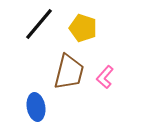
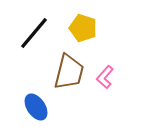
black line: moved 5 px left, 9 px down
blue ellipse: rotated 24 degrees counterclockwise
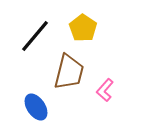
yellow pentagon: rotated 16 degrees clockwise
black line: moved 1 px right, 3 px down
pink L-shape: moved 13 px down
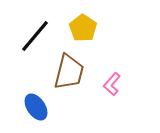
pink L-shape: moved 7 px right, 6 px up
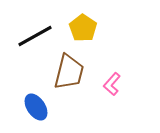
black line: rotated 21 degrees clockwise
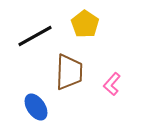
yellow pentagon: moved 2 px right, 4 px up
brown trapezoid: rotated 12 degrees counterclockwise
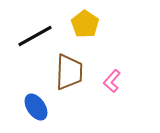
pink L-shape: moved 3 px up
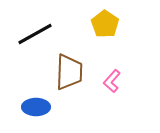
yellow pentagon: moved 20 px right
black line: moved 2 px up
blue ellipse: rotated 56 degrees counterclockwise
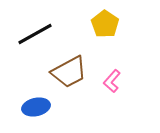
brown trapezoid: rotated 60 degrees clockwise
blue ellipse: rotated 12 degrees counterclockwise
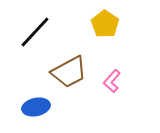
black line: moved 2 px up; rotated 18 degrees counterclockwise
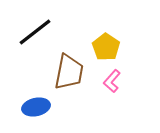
yellow pentagon: moved 1 px right, 23 px down
black line: rotated 9 degrees clockwise
brown trapezoid: rotated 51 degrees counterclockwise
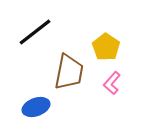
pink L-shape: moved 2 px down
blue ellipse: rotated 8 degrees counterclockwise
